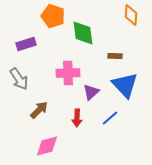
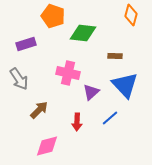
orange diamond: rotated 10 degrees clockwise
green diamond: rotated 76 degrees counterclockwise
pink cross: rotated 15 degrees clockwise
red arrow: moved 4 px down
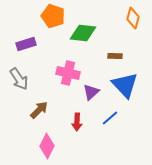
orange diamond: moved 2 px right, 3 px down
pink diamond: rotated 50 degrees counterclockwise
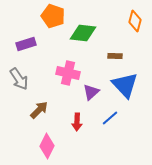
orange diamond: moved 2 px right, 3 px down
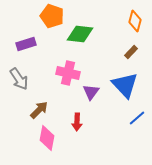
orange pentagon: moved 1 px left
green diamond: moved 3 px left, 1 px down
brown rectangle: moved 16 px right, 4 px up; rotated 48 degrees counterclockwise
purple triangle: rotated 12 degrees counterclockwise
blue line: moved 27 px right
pink diamond: moved 8 px up; rotated 15 degrees counterclockwise
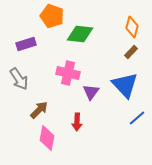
orange diamond: moved 3 px left, 6 px down
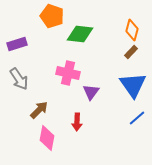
orange diamond: moved 3 px down
purple rectangle: moved 9 px left
blue triangle: moved 8 px right; rotated 8 degrees clockwise
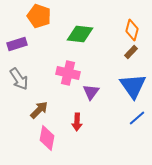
orange pentagon: moved 13 px left
blue triangle: moved 1 px down
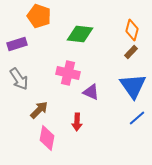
purple triangle: rotated 42 degrees counterclockwise
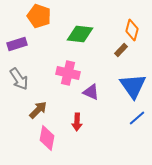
brown rectangle: moved 10 px left, 2 px up
brown arrow: moved 1 px left
